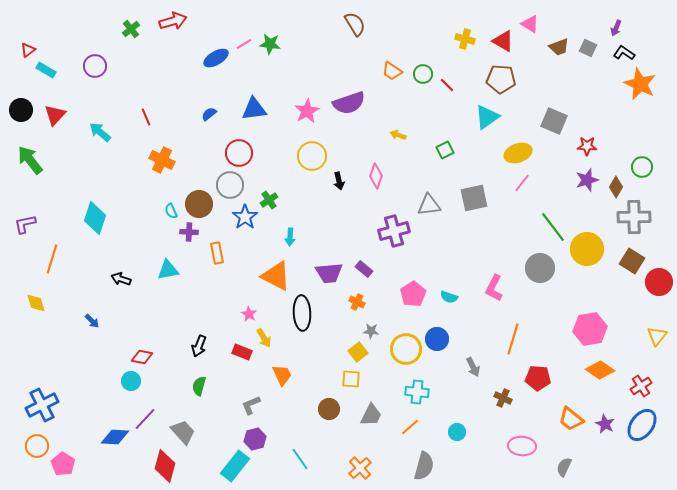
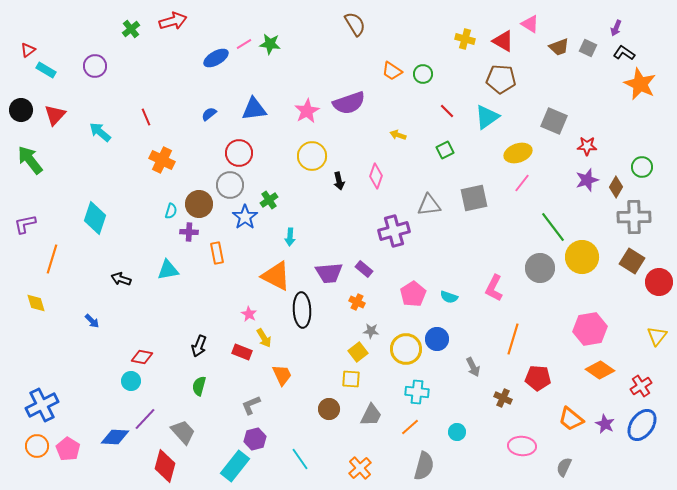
red line at (447, 85): moved 26 px down
cyan semicircle at (171, 211): rotated 140 degrees counterclockwise
yellow circle at (587, 249): moved 5 px left, 8 px down
black ellipse at (302, 313): moved 3 px up
pink pentagon at (63, 464): moved 5 px right, 15 px up
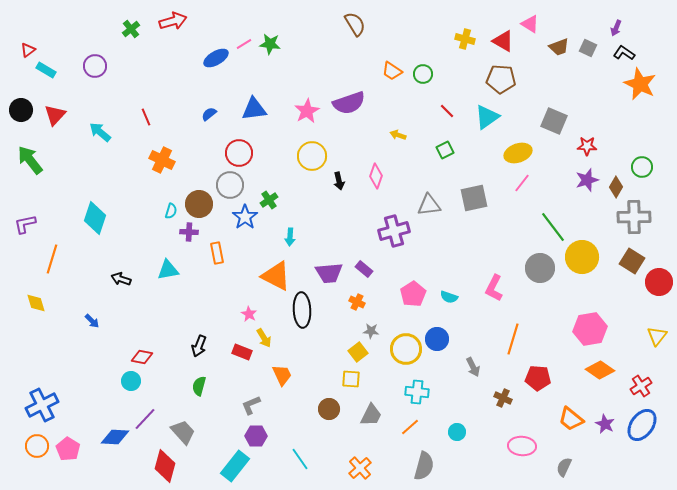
purple hexagon at (255, 439): moved 1 px right, 3 px up; rotated 15 degrees clockwise
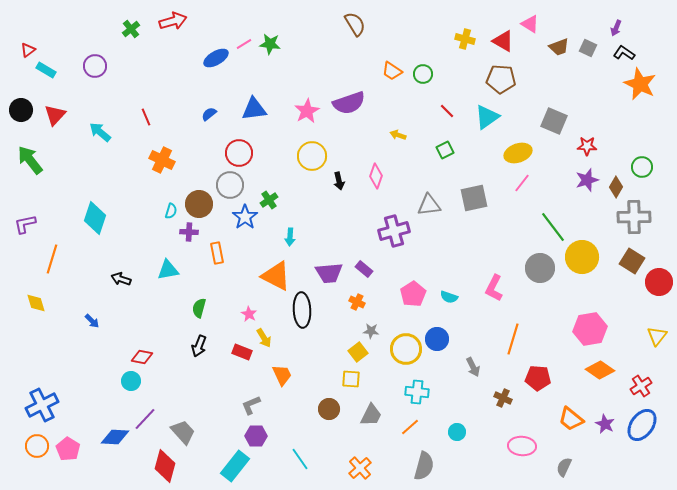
green semicircle at (199, 386): moved 78 px up
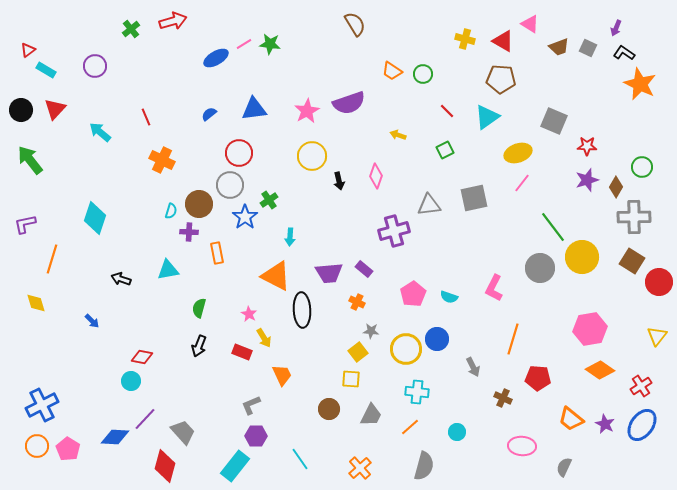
red triangle at (55, 115): moved 6 px up
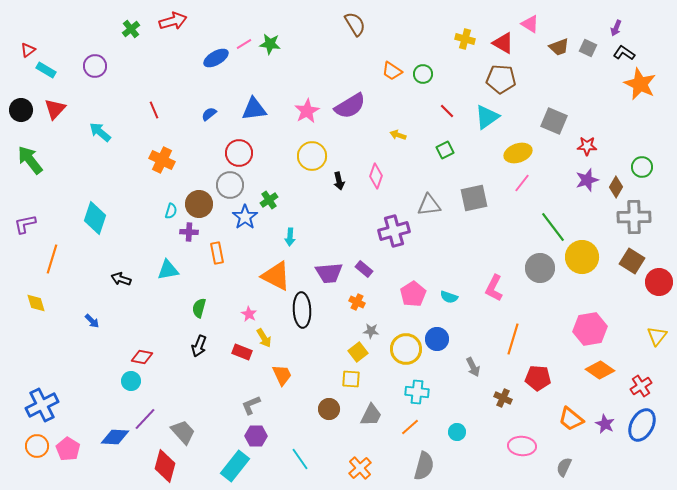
red triangle at (503, 41): moved 2 px down
purple semicircle at (349, 103): moved 1 px right, 3 px down; rotated 12 degrees counterclockwise
red line at (146, 117): moved 8 px right, 7 px up
blue ellipse at (642, 425): rotated 8 degrees counterclockwise
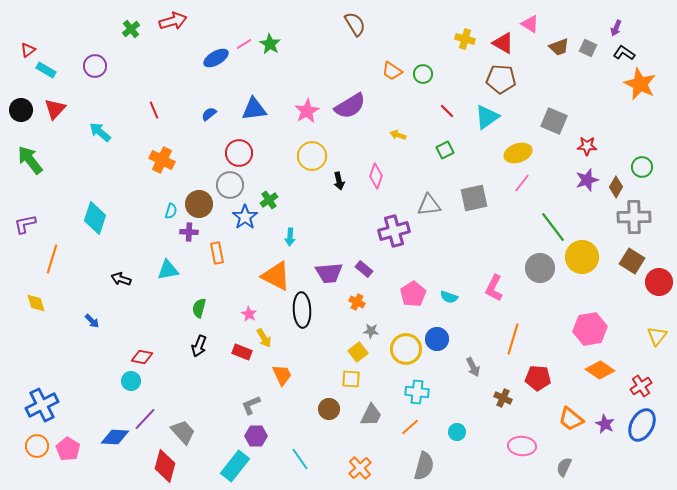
green star at (270, 44): rotated 25 degrees clockwise
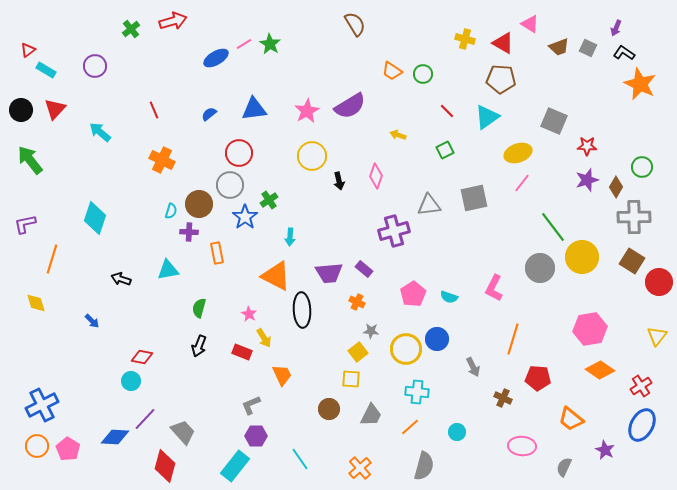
purple star at (605, 424): moved 26 px down
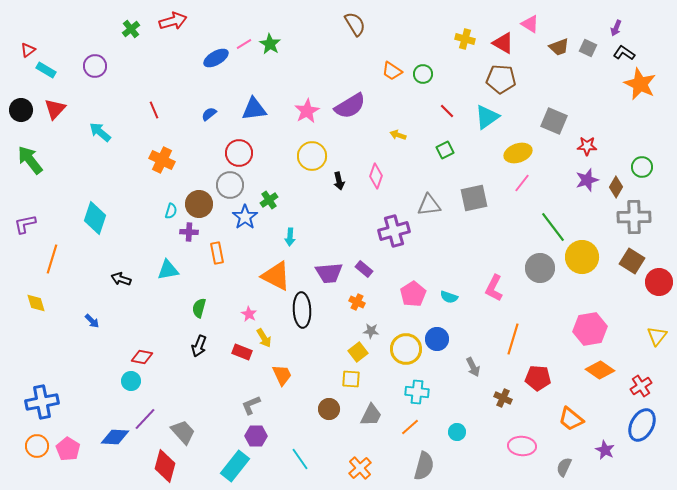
blue cross at (42, 405): moved 3 px up; rotated 16 degrees clockwise
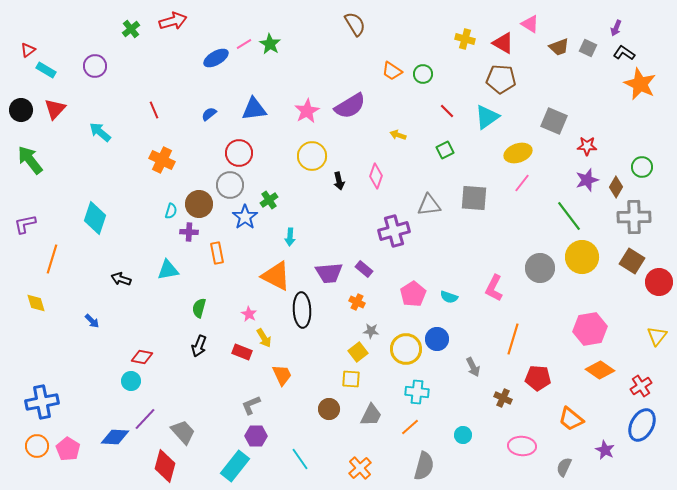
gray square at (474, 198): rotated 16 degrees clockwise
green line at (553, 227): moved 16 px right, 11 px up
cyan circle at (457, 432): moved 6 px right, 3 px down
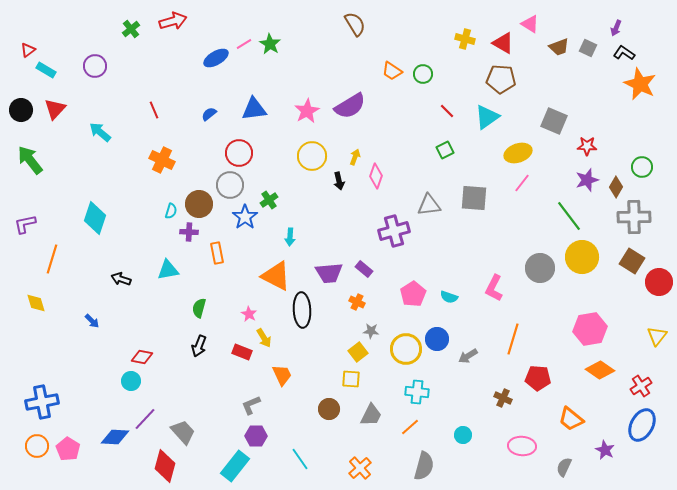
yellow arrow at (398, 135): moved 43 px left, 22 px down; rotated 91 degrees clockwise
gray arrow at (473, 367): moved 5 px left, 11 px up; rotated 84 degrees clockwise
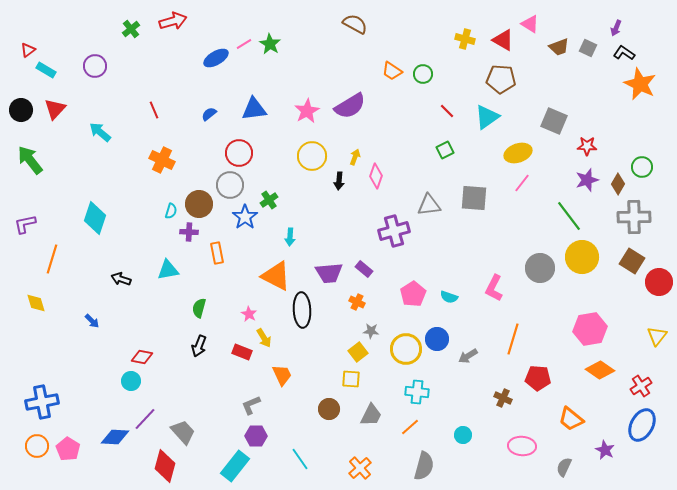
brown semicircle at (355, 24): rotated 30 degrees counterclockwise
red triangle at (503, 43): moved 3 px up
black arrow at (339, 181): rotated 18 degrees clockwise
brown diamond at (616, 187): moved 2 px right, 3 px up
